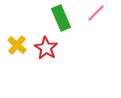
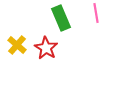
pink line: rotated 54 degrees counterclockwise
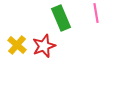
red star: moved 2 px left, 2 px up; rotated 20 degrees clockwise
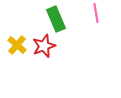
green rectangle: moved 5 px left, 1 px down
